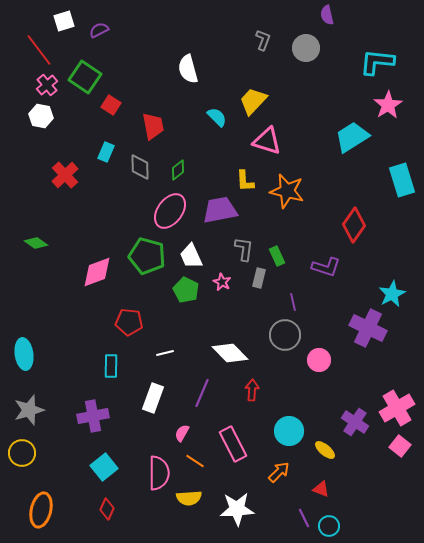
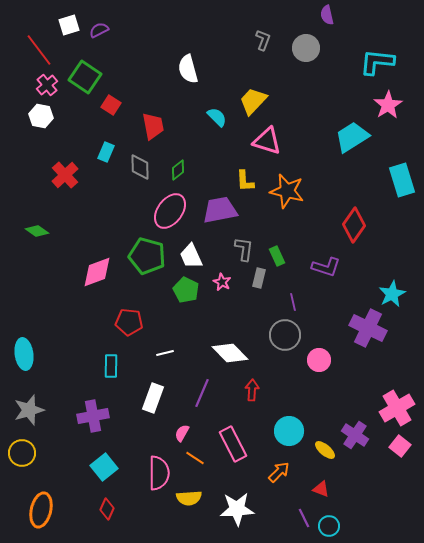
white square at (64, 21): moved 5 px right, 4 px down
green diamond at (36, 243): moved 1 px right, 12 px up
purple cross at (355, 422): moved 13 px down
orange line at (195, 461): moved 3 px up
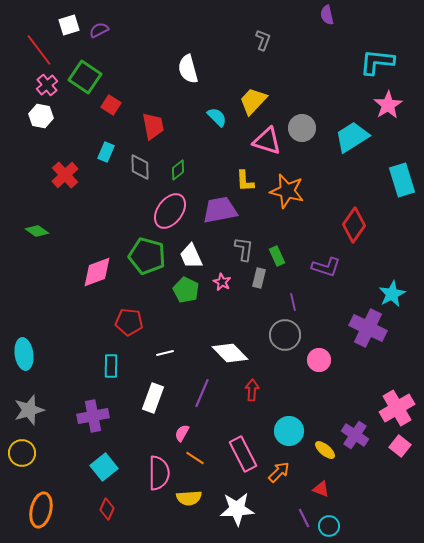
gray circle at (306, 48): moved 4 px left, 80 px down
pink rectangle at (233, 444): moved 10 px right, 10 px down
